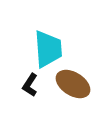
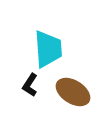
brown ellipse: moved 8 px down
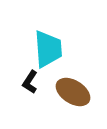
black L-shape: moved 3 px up
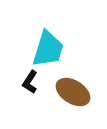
cyan trapezoid: rotated 21 degrees clockwise
